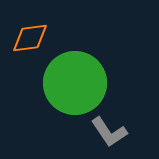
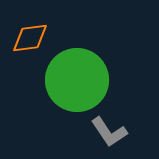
green circle: moved 2 px right, 3 px up
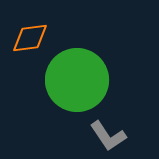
gray L-shape: moved 1 px left, 4 px down
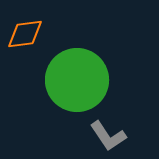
orange diamond: moved 5 px left, 4 px up
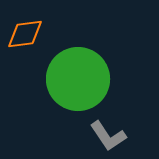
green circle: moved 1 px right, 1 px up
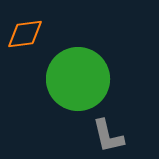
gray L-shape: rotated 21 degrees clockwise
